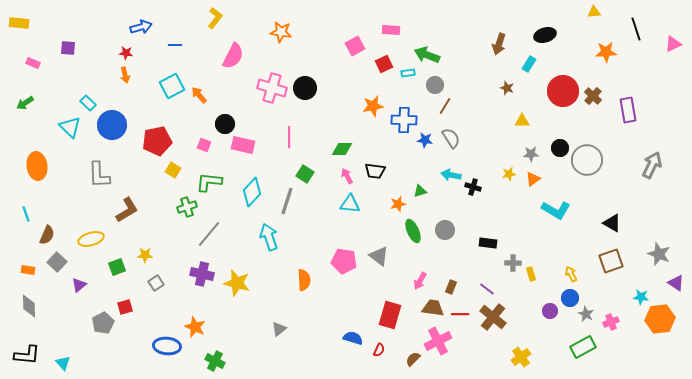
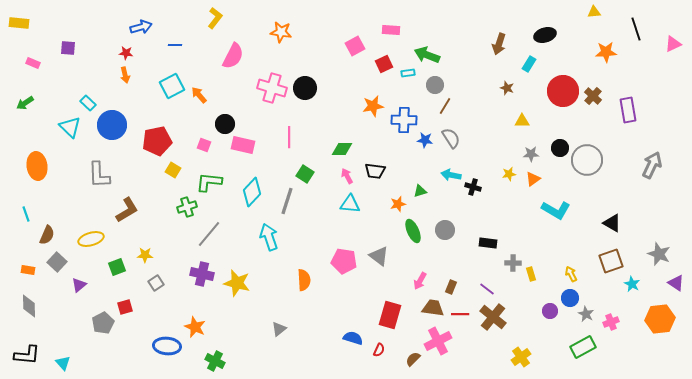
cyan star at (641, 297): moved 9 px left, 13 px up; rotated 21 degrees clockwise
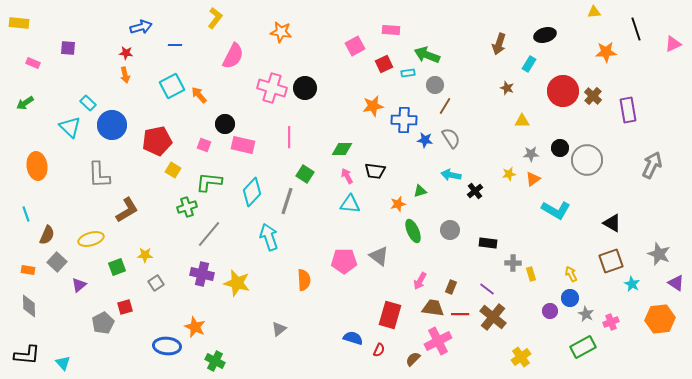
black cross at (473, 187): moved 2 px right, 4 px down; rotated 35 degrees clockwise
gray circle at (445, 230): moved 5 px right
pink pentagon at (344, 261): rotated 10 degrees counterclockwise
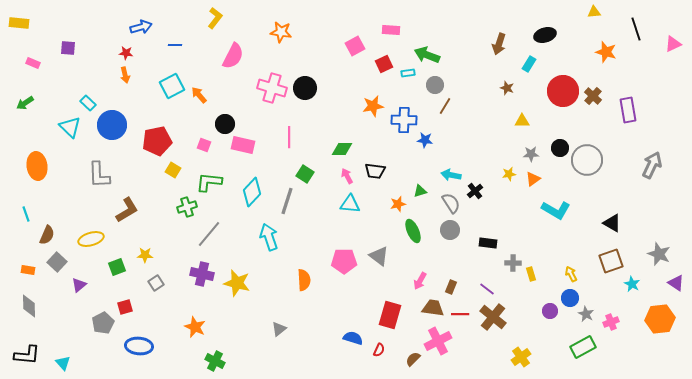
orange star at (606, 52): rotated 20 degrees clockwise
gray semicircle at (451, 138): moved 65 px down
blue ellipse at (167, 346): moved 28 px left
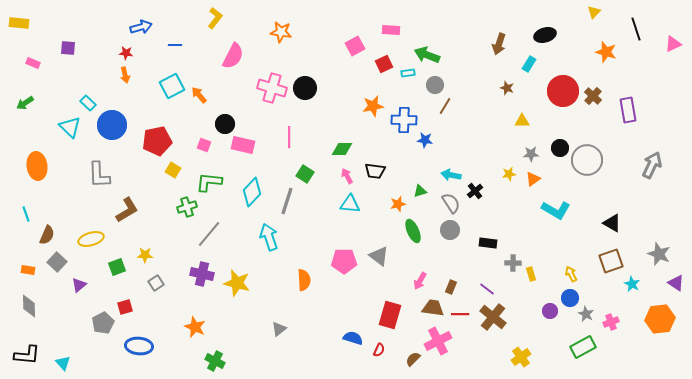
yellow triangle at (594, 12): rotated 40 degrees counterclockwise
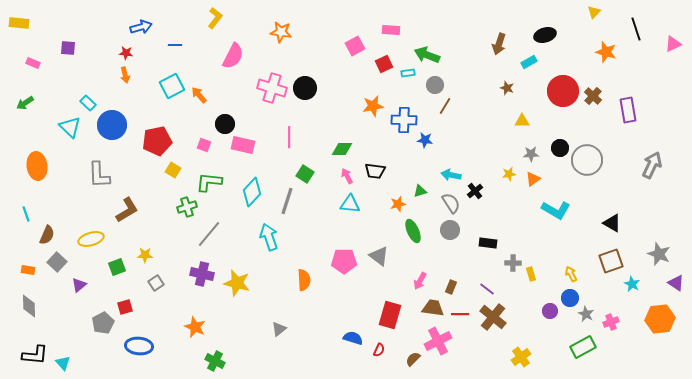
cyan rectangle at (529, 64): moved 2 px up; rotated 28 degrees clockwise
black L-shape at (27, 355): moved 8 px right
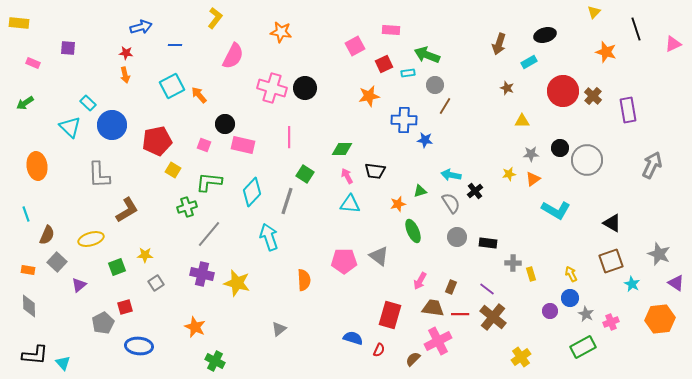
orange star at (373, 106): moved 4 px left, 10 px up
gray circle at (450, 230): moved 7 px right, 7 px down
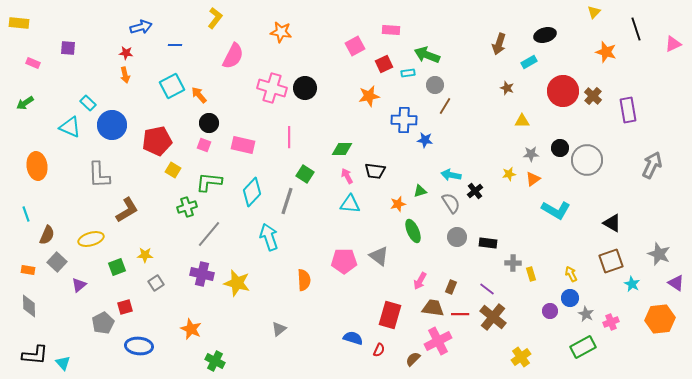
black circle at (225, 124): moved 16 px left, 1 px up
cyan triangle at (70, 127): rotated 20 degrees counterclockwise
orange star at (195, 327): moved 4 px left, 2 px down
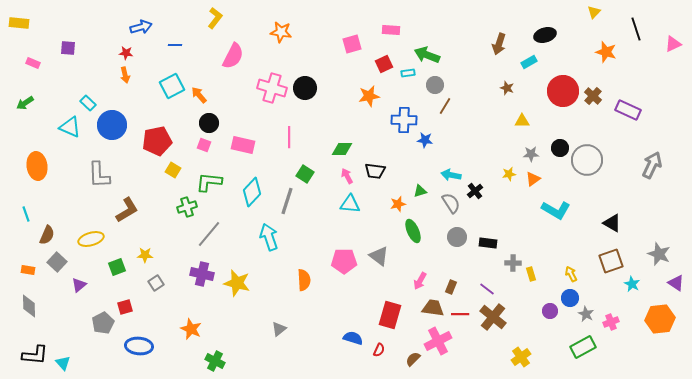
pink square at (355, 46): moved 3 px left, 2 px up; rotated 12 degrees clockwise
purple rectangle at (628, 110): rotated 55 degrees counterclockwise
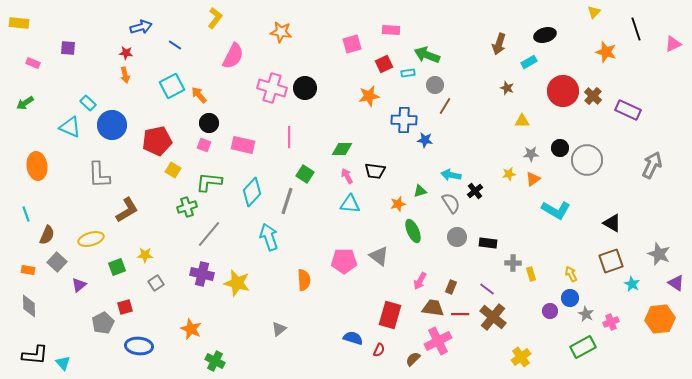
blue line at (175, 45): rotated 32 degrees clockwise
